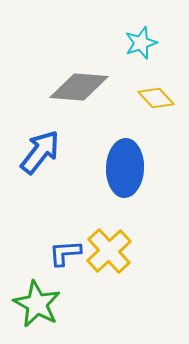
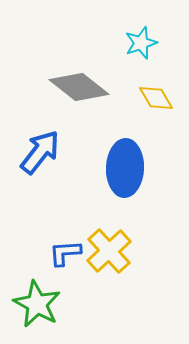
gray diamond: rotated 34 degrees clockwise
yellow diamond: rotated 12 degrees clockwise
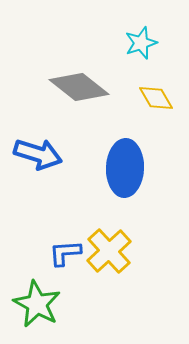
blue arrow: moved 2 px left, 2 px down; rotated 69 degrees clockwise
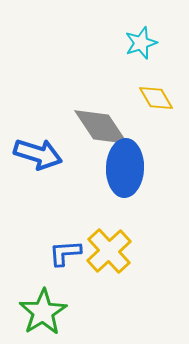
gray diamond: moved 22 px right, 40 px down; rotated 18 degrees clockwise
green star: moved 6 px right, 8 px down; rotated 12 degrees clockwise
